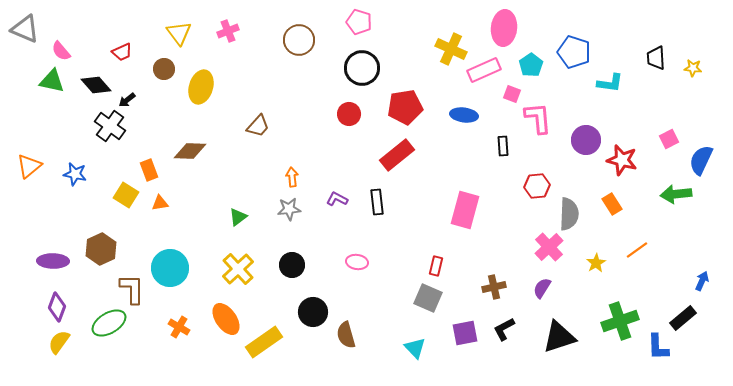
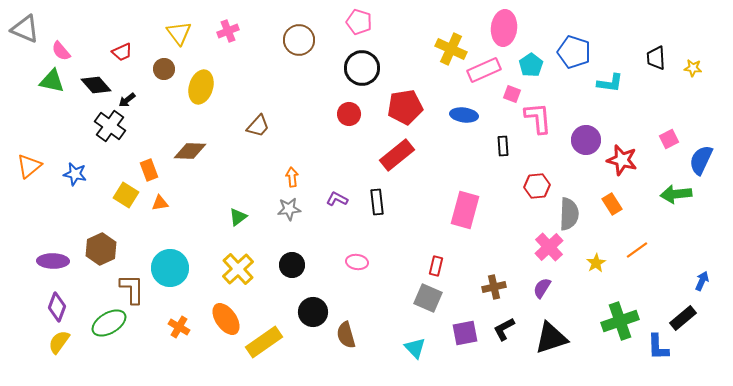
black triangle at (559, 337): moved 8 px left, 1 px down
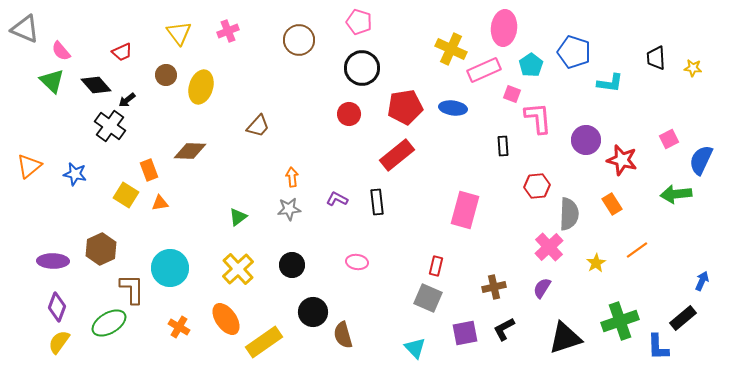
brown circle at (164, 69): moved 2 px right, 6 px down
green triangle at (52, 81): rotated 32 degrees clockwise
blue ellipse at (464, 115): moved 11 px left, 7 px up
brown semicircle at (346, 335): moved 3 px left
black triangle at (551, 338): moved 14 px right
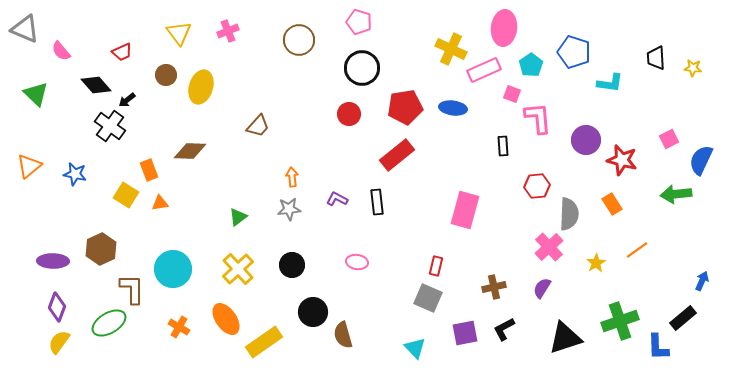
green triangle at (52, 81): moved 16 px left, 13 px down
cyan circle at (170, 268): moved 3 px right, 1 px down
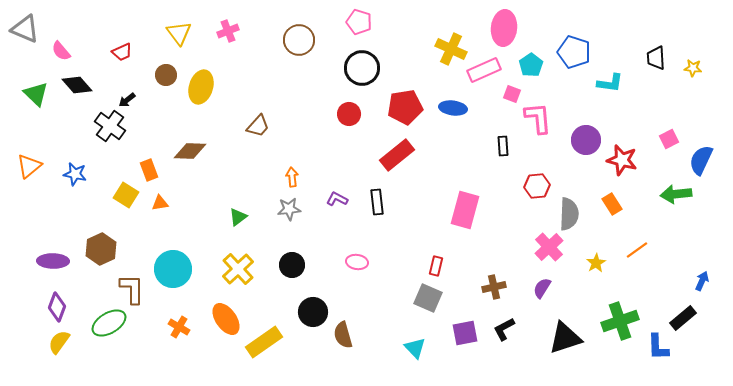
black diamond at (96, 85): moved 19 px left
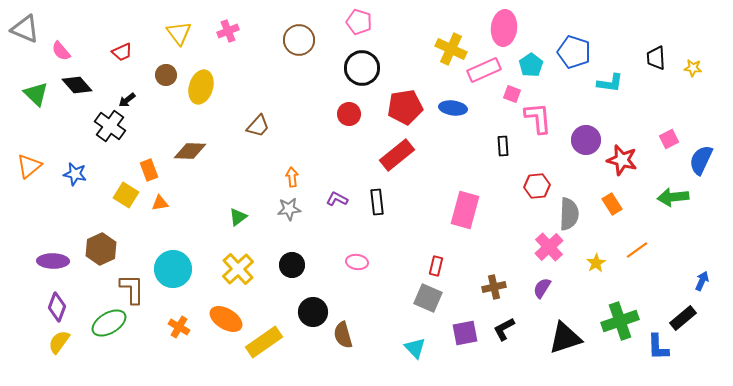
green arrow at (676, 194): moved 3 px left, 3 px down
orange ellipse at (226, 319): rotated 24 degrees counterclockwise
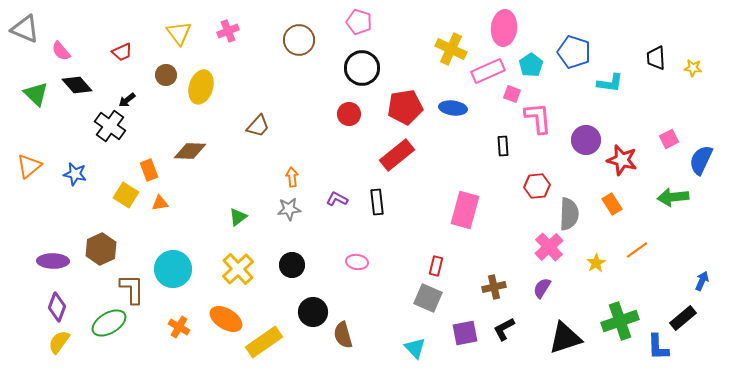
pink rectangle at (484, 70): moved 4 px right, 1 px down
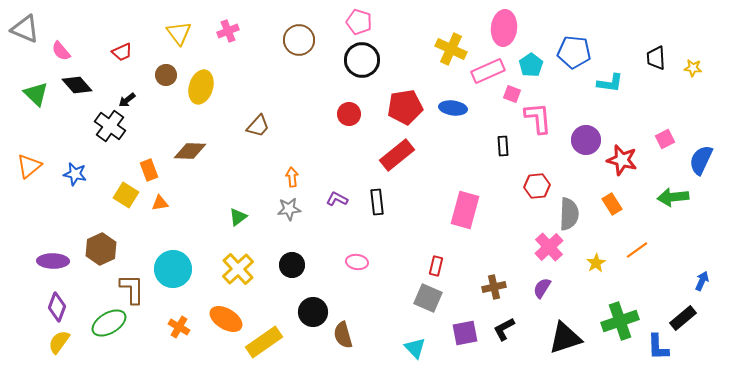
blue pentagon at (574, 52): rotated 12 degrees counterclockwise
black circle at (362, 68): moved 8 px up
pink square at (669, 139): moved 4 px left
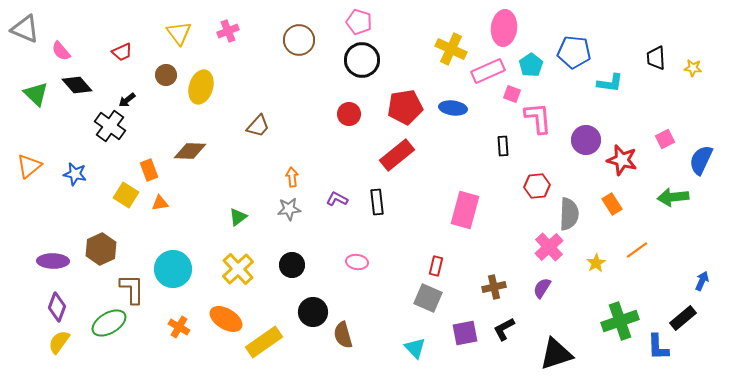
black triangle at (565, 338): moved 9 px left, 16 px down
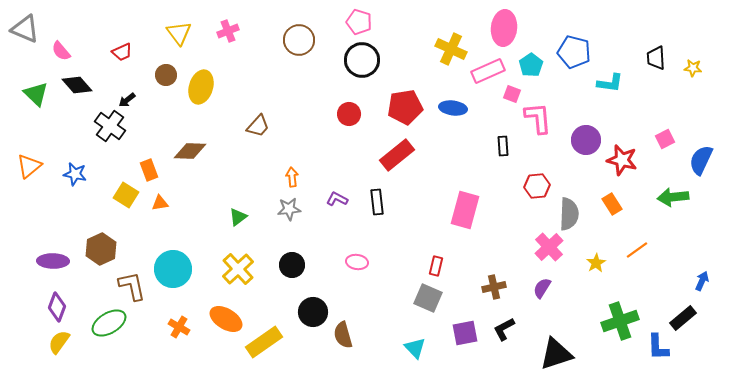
blue pentagon at (574, 52): rotated 8 degrees clockwise
brown L-shape at (132, 289): moved 3 px up; rotated 12 degrees counterclockwise
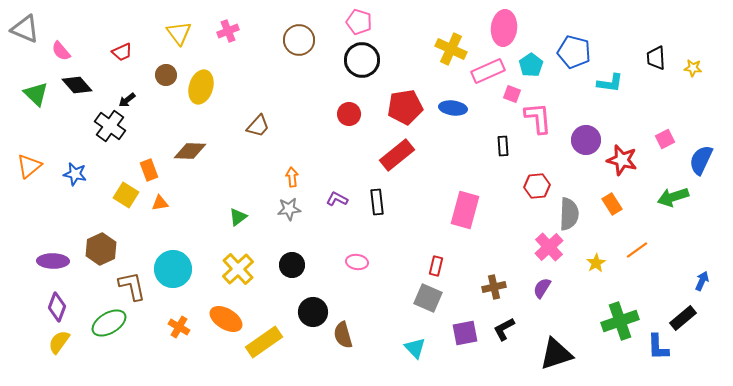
green arrow at (673, 197): rotated 12 degrees counterclockwise
